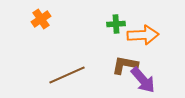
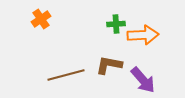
brown L-shape: moved 16 px left
brown line: moved 1 px left; rotated 9 degrees clockwise
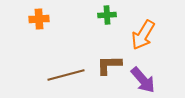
orange cross: moved 2 px left; rotated 30 degrees clockwise
green cross: moved 9 px left, 9 px up
orange arrow: rotated 124 degrees clockwise
brown L-shape: rotated 12 degrees counterclockwise
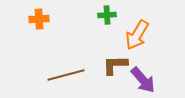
orange arrow: moved 6 px left
brown L-shape: moved 6 px right
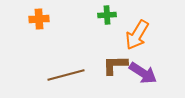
purple arrow: moved 7 px up; rotated 16 degrees counterclockwise
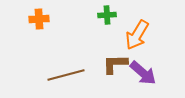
brown L-shape: moved 1 px up
purple arrow: rotated 8 degrees clockwise
